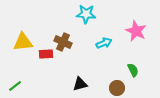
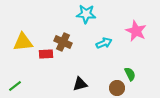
green semicircle: moved 3 px left, 4 px down
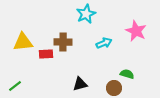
cyan star: rotated 30 degrees counterclockwise
brown cross: rotated 24 degrees counterclockwise
green semicircle: moved 3 px left; rotated 48 degrees counterclockwise
brown circle: moved 3 px left
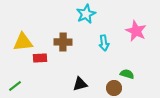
cyan arrow: rotated 105 degrees clockwise
red rectangle: moved 6 px left, 4 px down
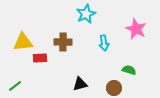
pink star: moved 2 px up
green semicircle: moved 2 px right, 4 px up
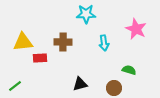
cyan star: rotated 24 degrees clockwise
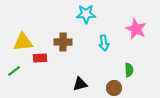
green semicircle: rotated 72 degrees clockwise
green line: moved 1 px left, 15 px up
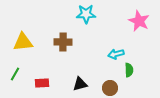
pink star: moved 3 px right, 8 px up
cyan arrow: moved 12 px right, 11 px down; rotated 84 degrees clockwise
red rectangle: moved 2 px right, 25 px down
green line: moved 1 px right, 3 px down; rotated 24 degrees counterclockwise
brown circle: moved 4 px left
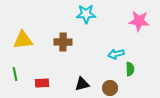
pink star: rotated 20 degrees counterclockwise
yellow triangle: moved 2 px up
green semicircle: moved 1 px right, 1 px up
green line: rotated 40 degrees counterclockwise
black triangle: moved 2 px right
